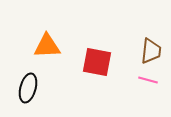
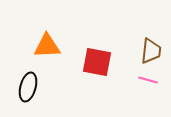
black ellipse: moved 1 px up
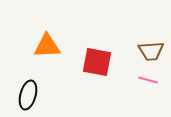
brown trapezoid: rotated 80 degrees clockwise
black ellipse: moved 8 px down
